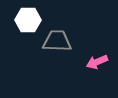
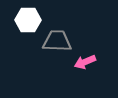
pink arrow: moved 12 px left
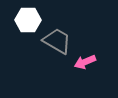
gray trapezoid: rotated 28 degrees clockwise
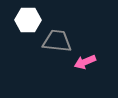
gray trapezoid: rotated 24 degrees counterclockwise
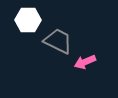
gray trapezoid: moved 1 px right; rotated 20 degrees clockwise
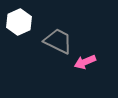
white hexagon: moved 9 px left, 2 px down; rotated 25 degrees counterclockwise
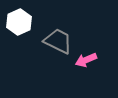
pink arrow: moved 1 px right, 2 px up
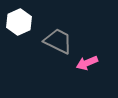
pink arrow: moved 1 px right, 3 px down
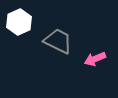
pink arrow: moved 8 px right, 4 px up
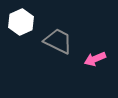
white hexagon: moved 2 px right
